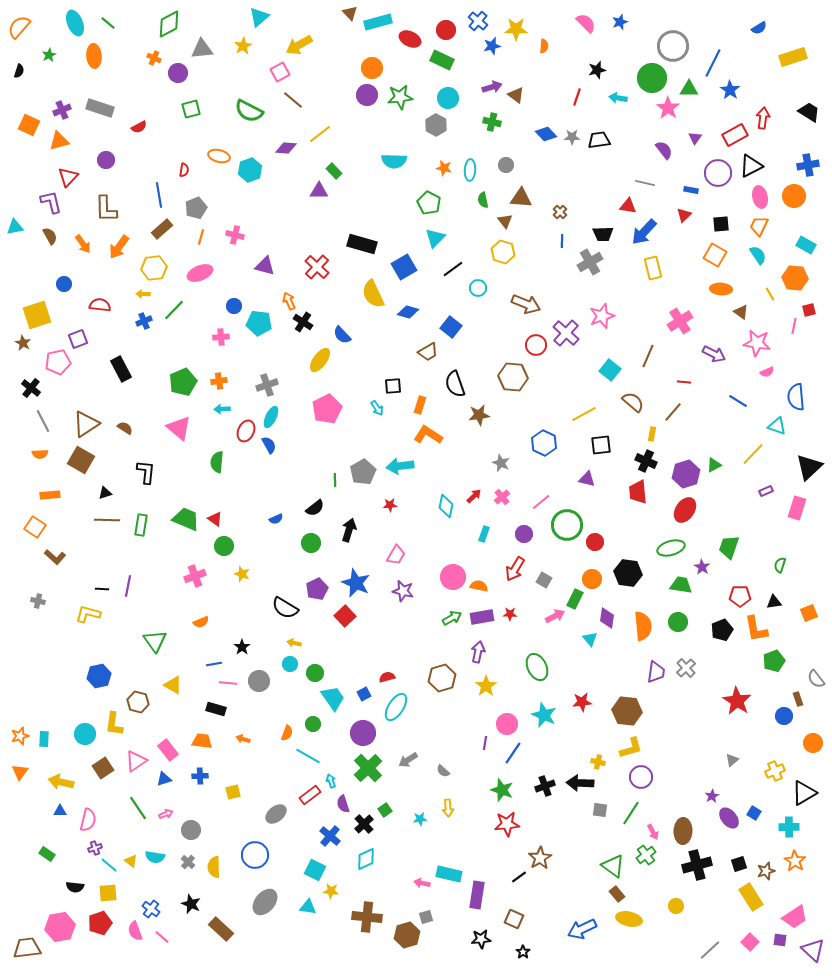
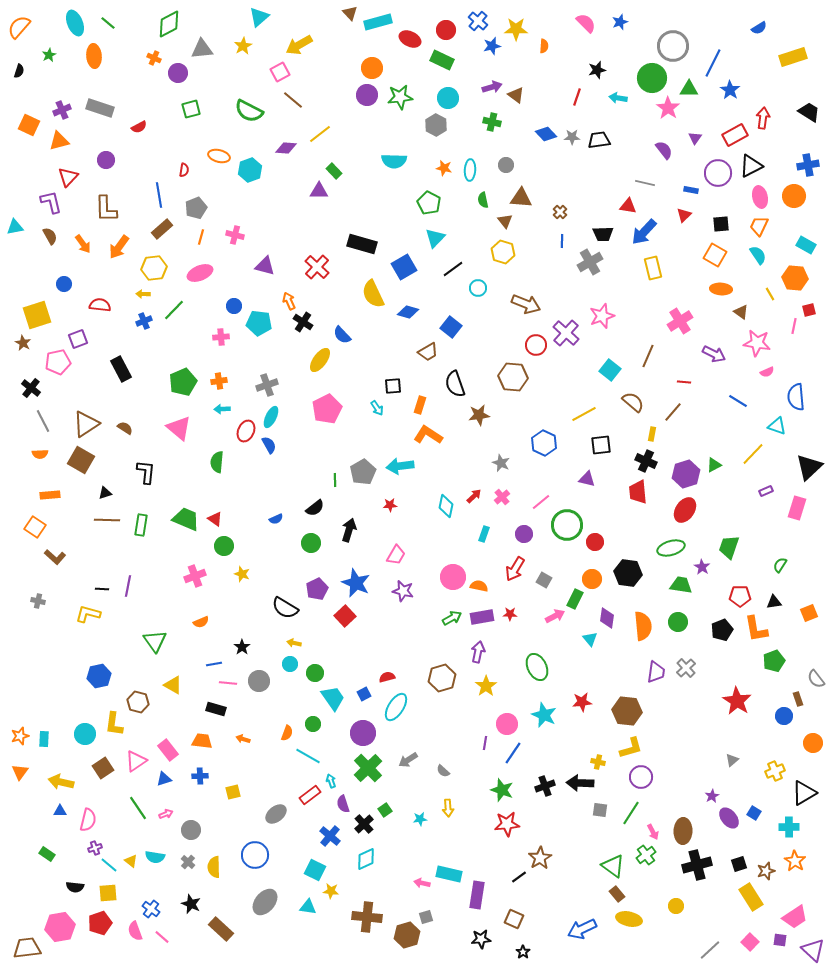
green semicircle at (780, 565): rotated 14 degrees clockwise
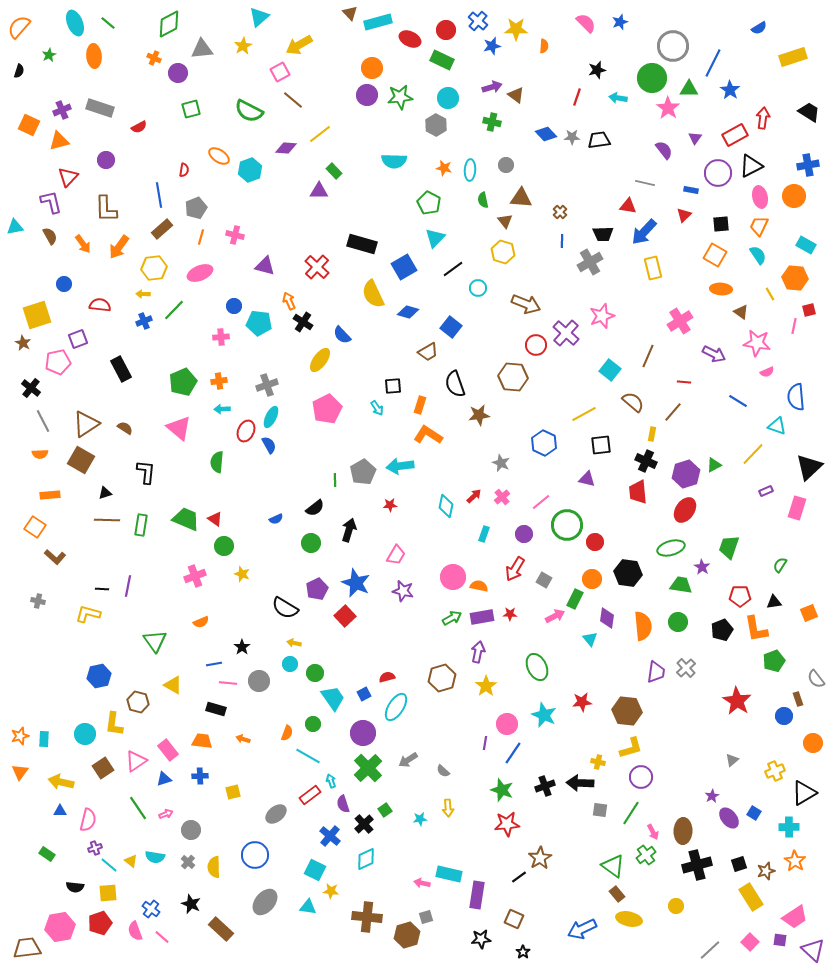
orange ellipse at (219, 156): rotated 20 degrees clockwise
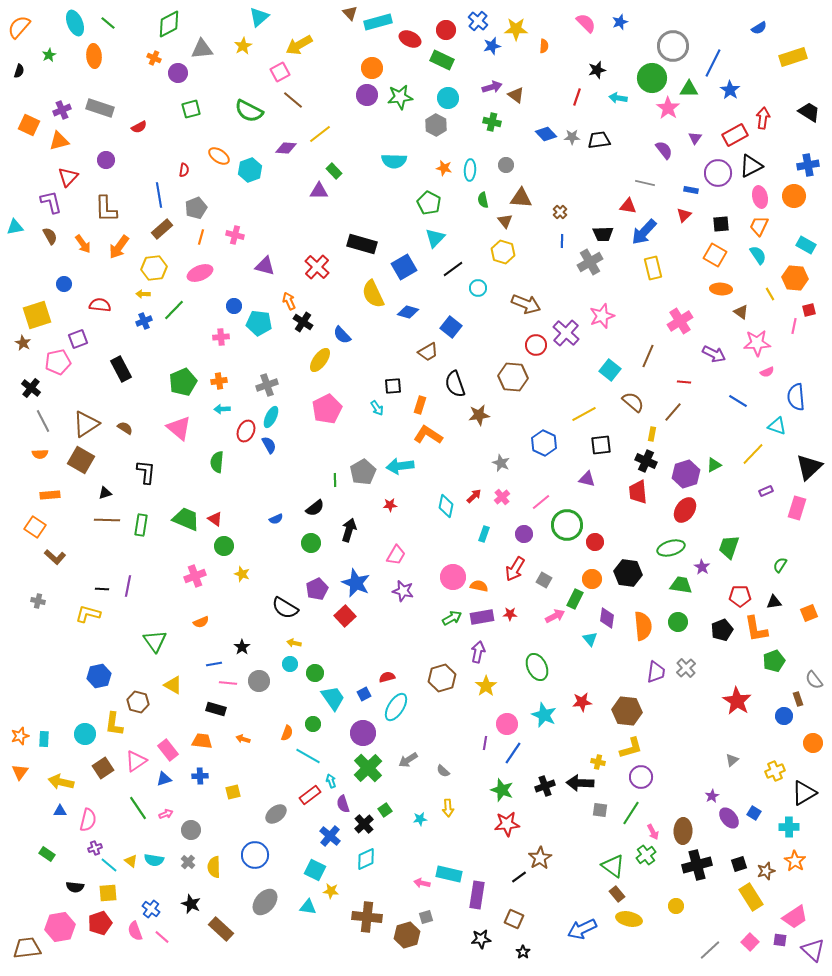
pink star at (757, 343): rotated 12 degrees counterclockwise
gray semicircle at (816, 679): moved 2 px left, 1 px down
cyan semicircle at (155, 857): moved 1 px left, 3 px down
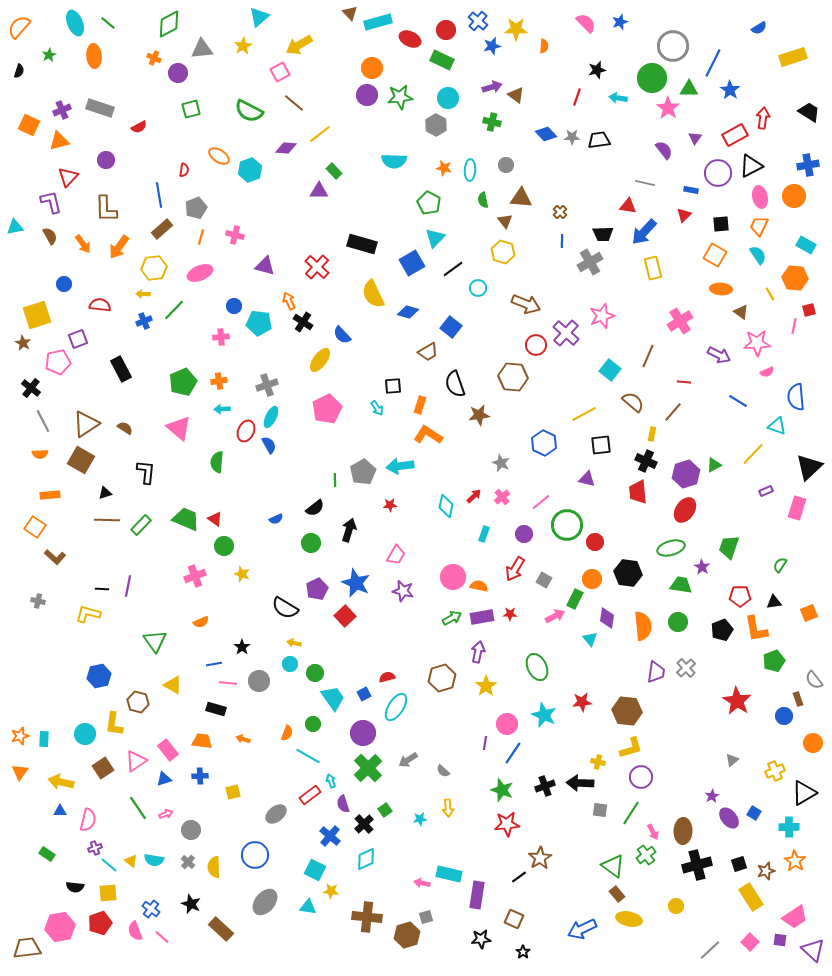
brown line at (293, 100): moved 1 px right, 3 px down
blue square at (404, 267): moved 8 px right, 4 px up
purple arrow at (714, 354): moved 5 px right, 1 px down
green rectangle at (141, 525): rotated 35 degrees clockwise
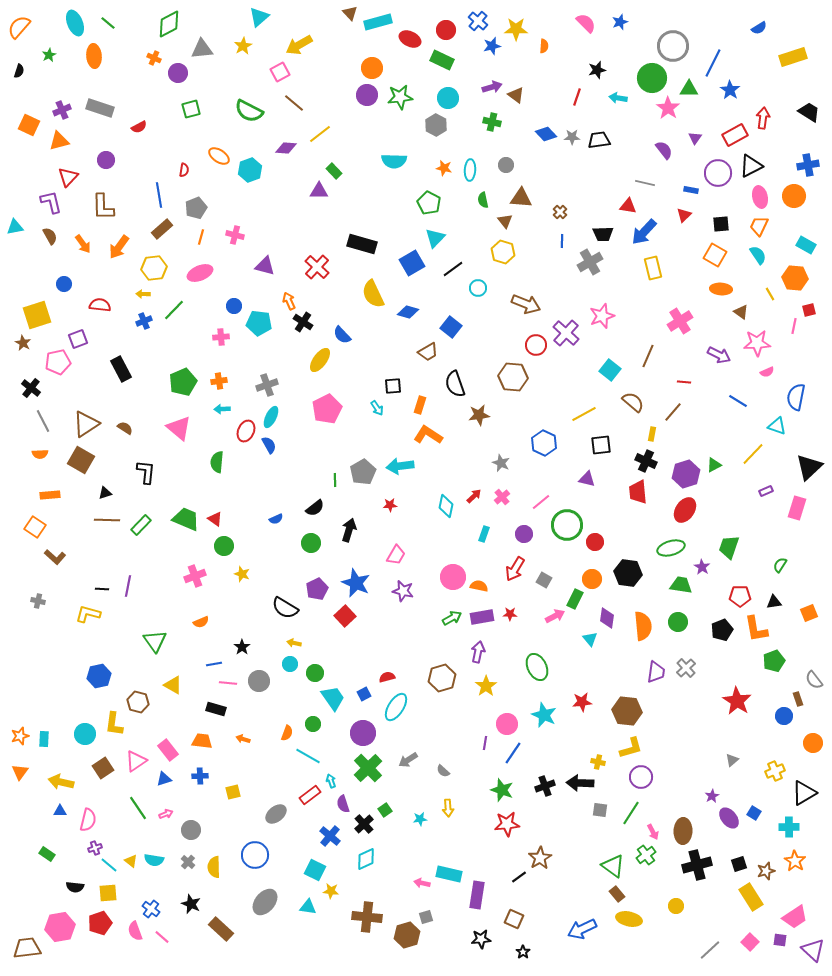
brown L-shape at (106, 209): moved 3 px left, 2 px up
blue semicircle at (796, 397): rotated 16 degrees clockwise
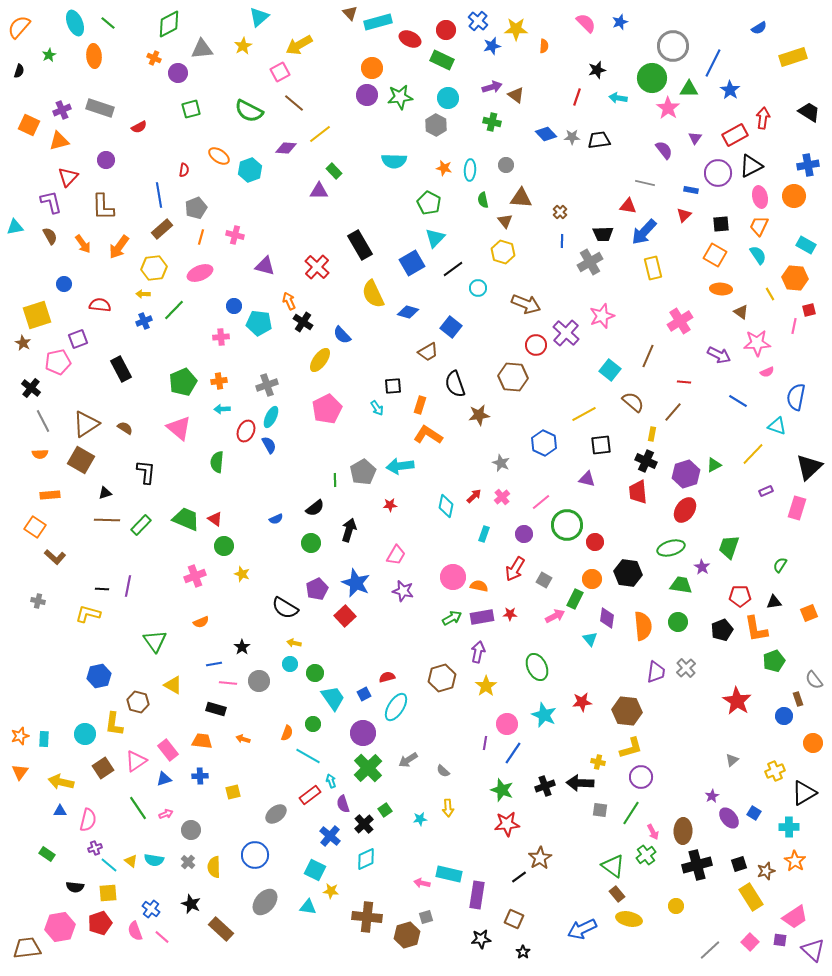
black rectangle at (362, 244): moved 2 px left, 1 px down; rotated 44 degrees clockwise
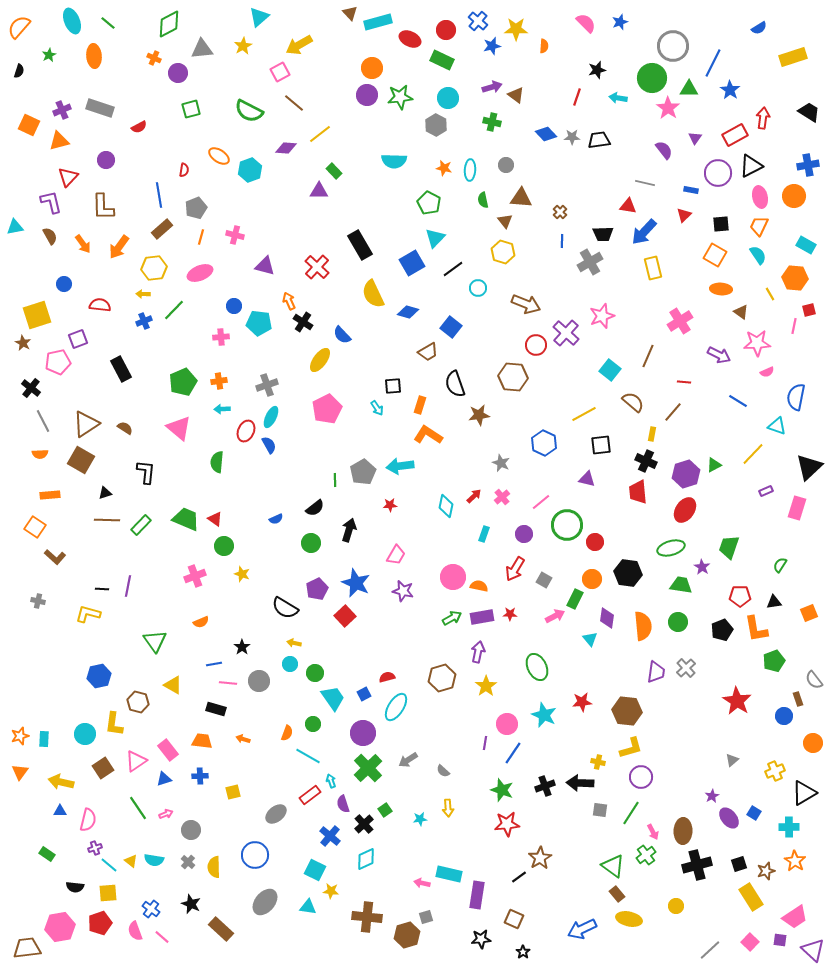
cyan ellipse at (75, 23): moved 3 px left, 2 px up
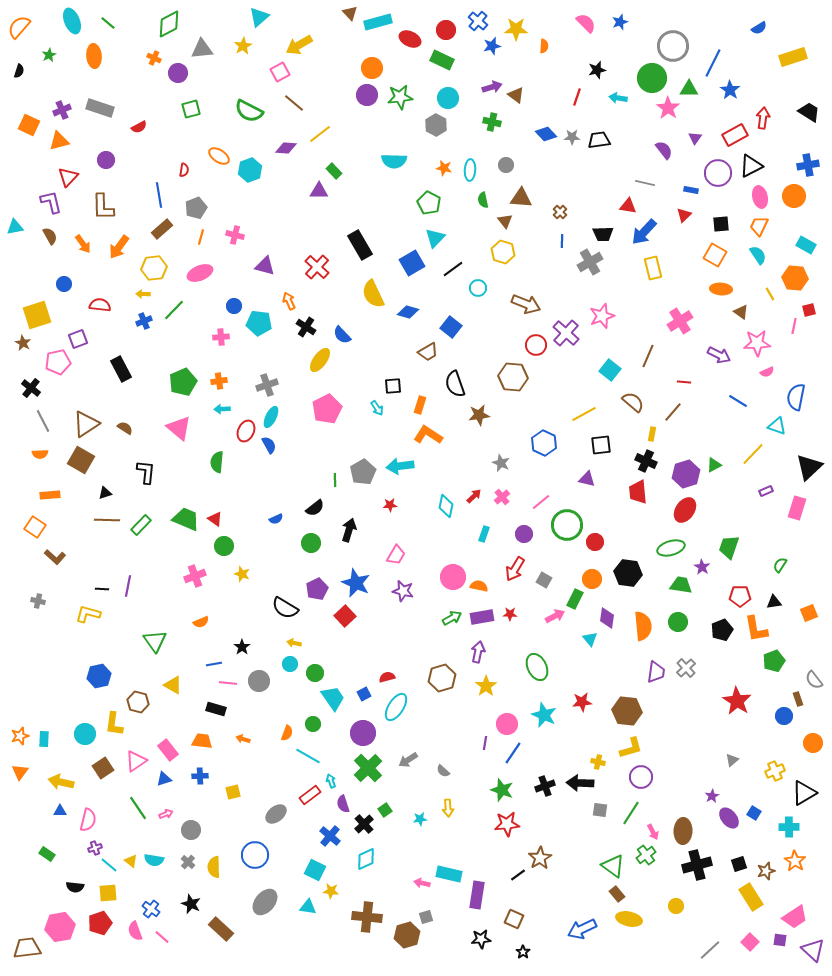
black cross at (303, 322): moved 3 px right, 5 px down
black line at (519, 877): moved 1 px left, 2 px up
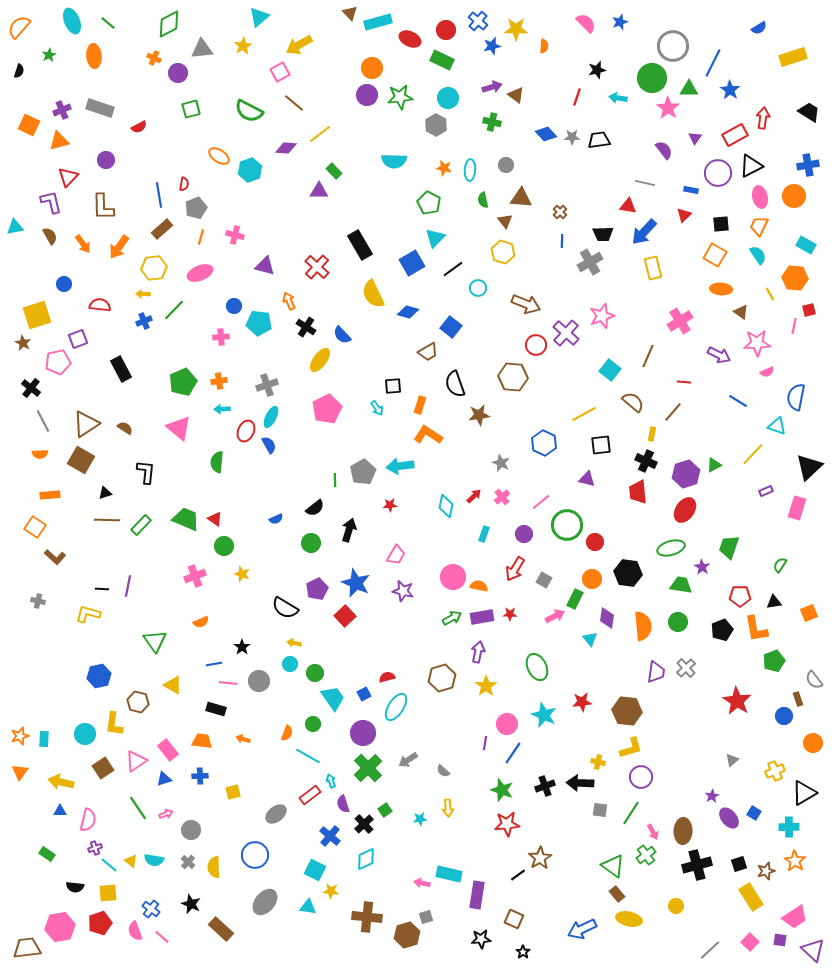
red semicircle at (184, 170): moved 14 px down
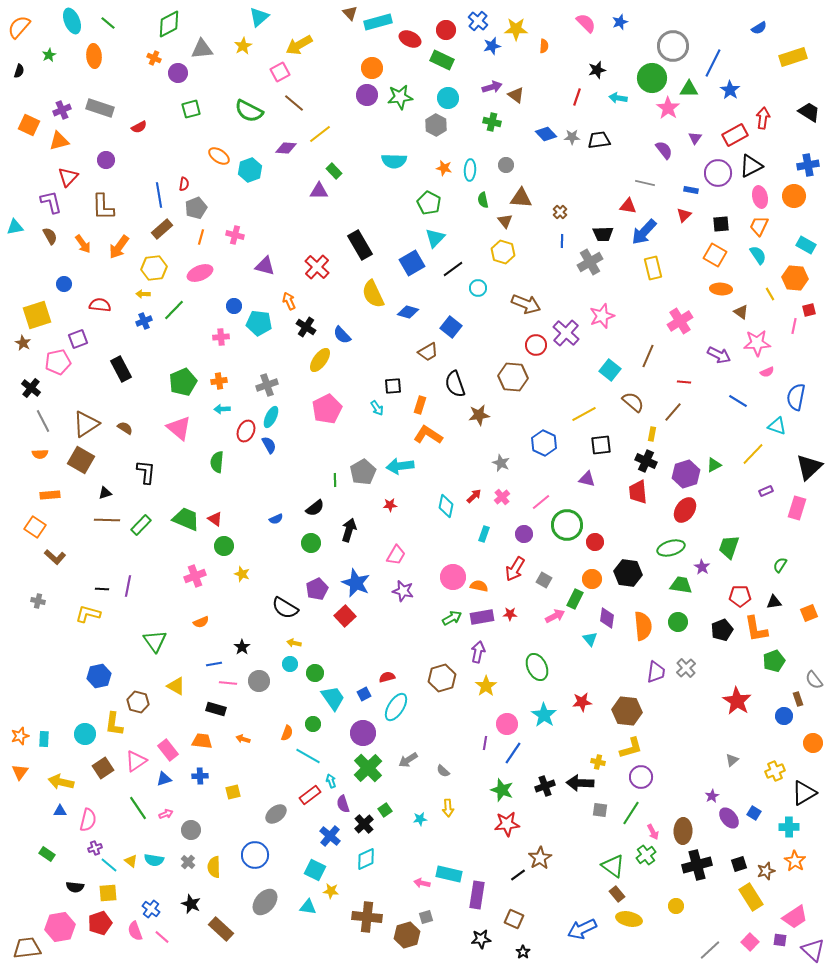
yellow triangle at (173, 685): moved 3 px right, 1 px down
cyan star at (544, 715): rotated 10 degrees clockwise
